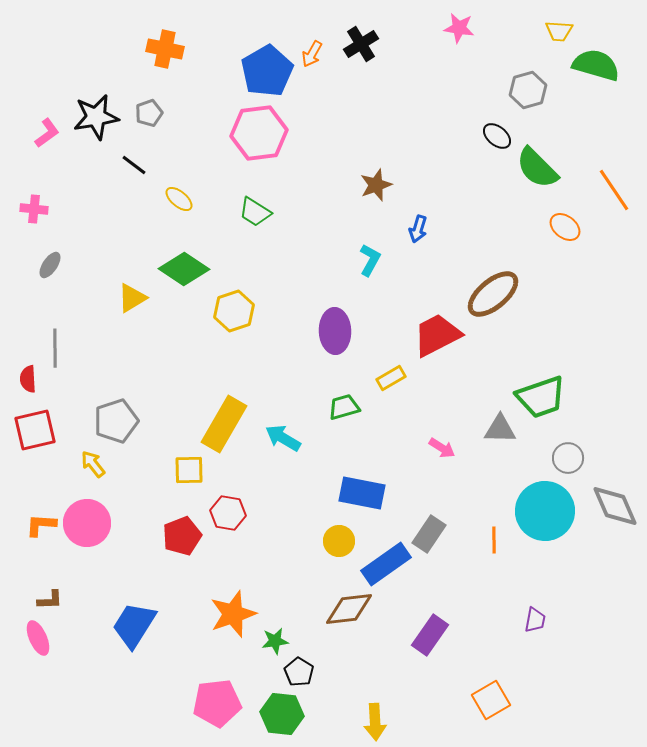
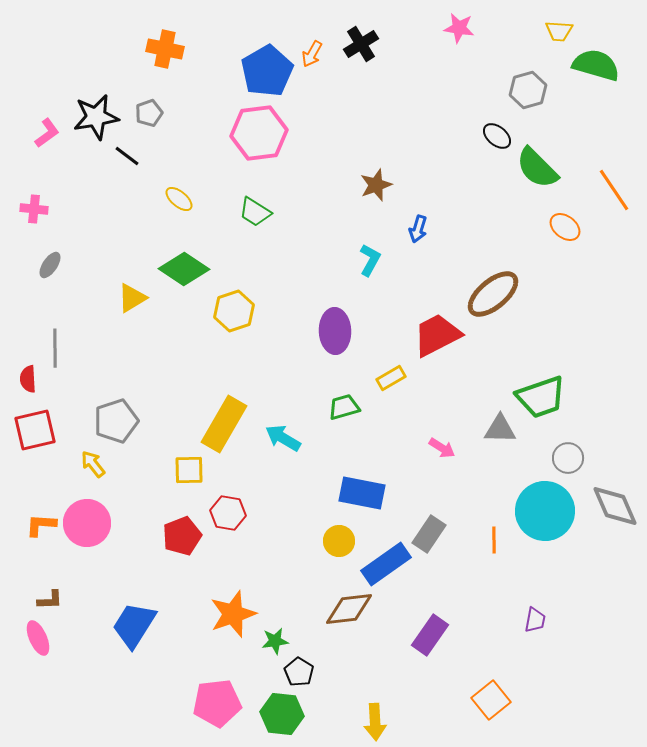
black line at (134, 165): moved 7 px left, 9 px up
orange square at (491, 700): rotated 9 degrees counterclockwise
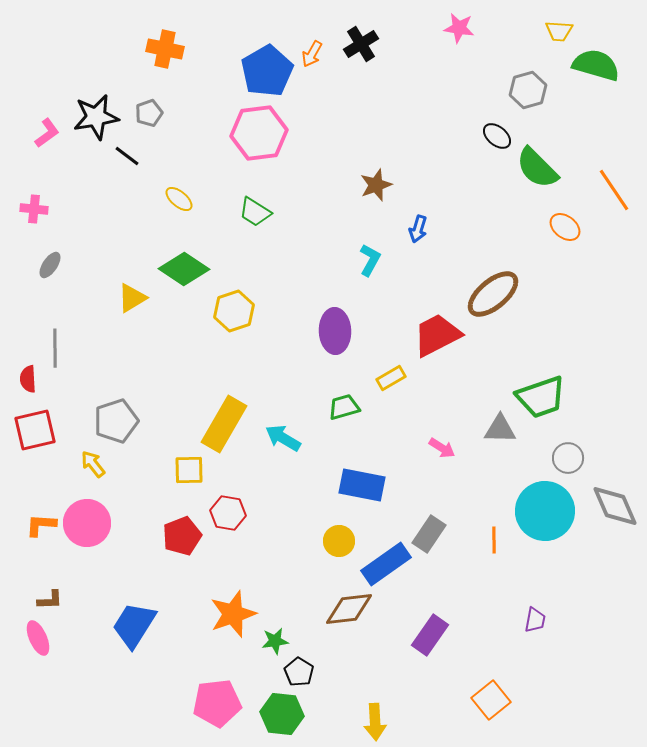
blue rectangle at (362, 493): moved 8 px up
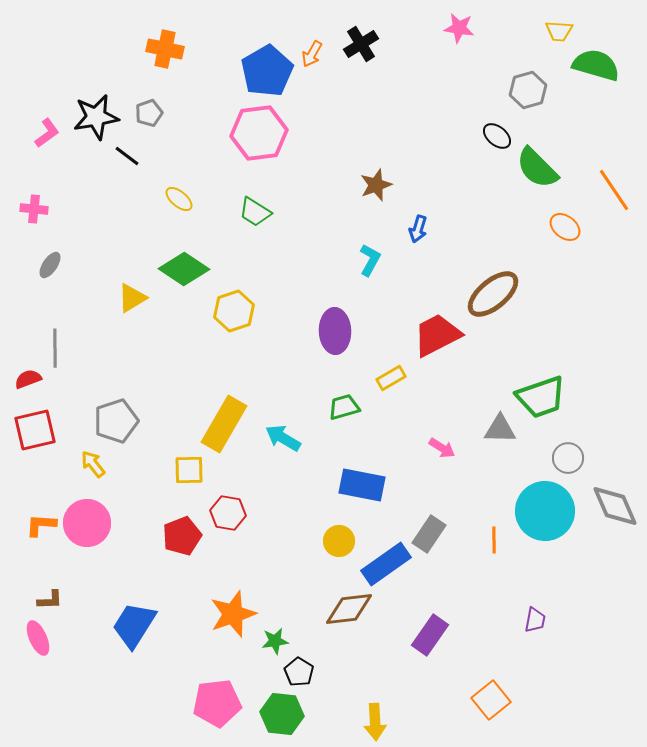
red semicircle at (28, 379): rotated 72 degrees clockwise
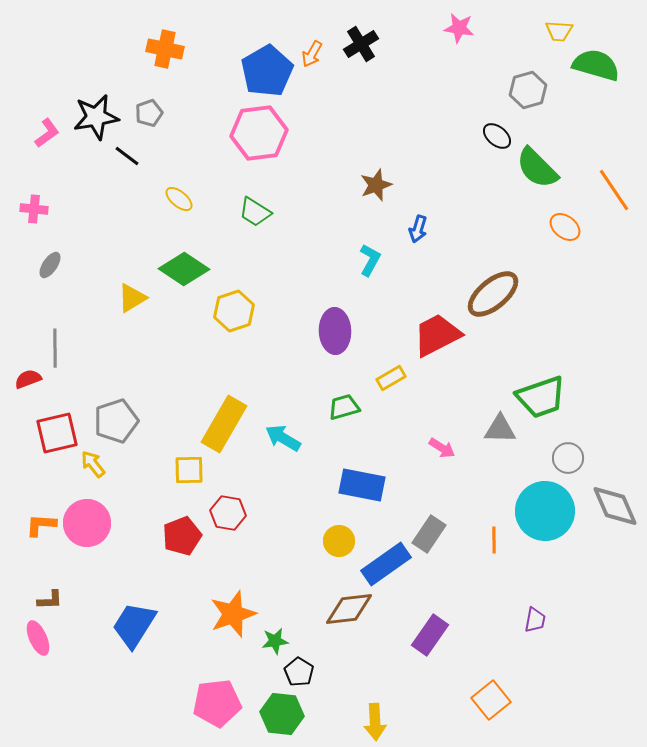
red square at (35, 430): moved 22 px right, 3 px down
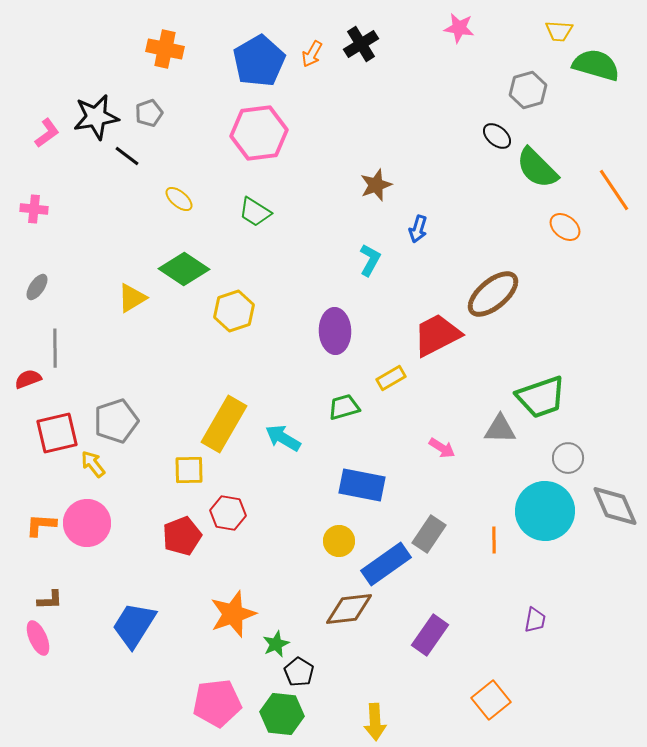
blue pentagon at (267, 71): moved 8 px left, 10 px up
gray ellipse at (50, 265): moved 13 px left, 22 px down
green star at (275, 641): moved 1 px right, 3 px down; rotated 16 degrees counterclockwise
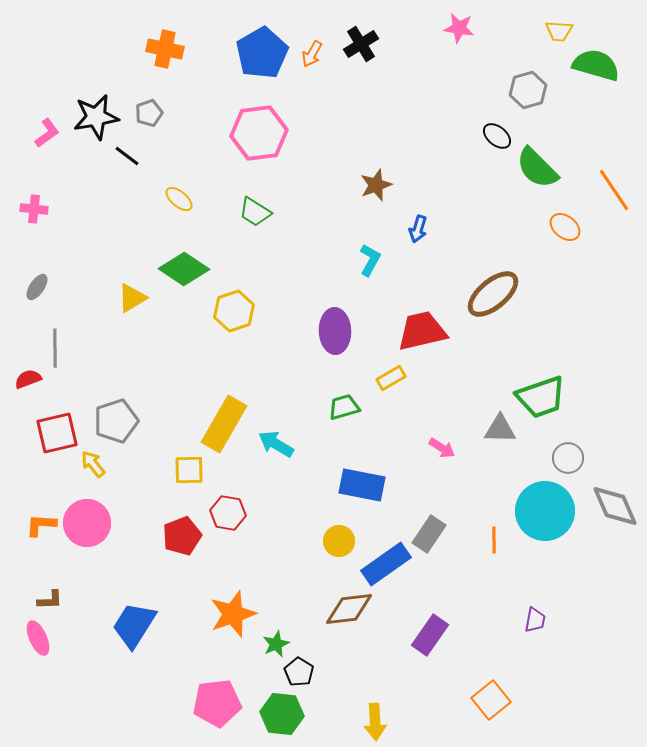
blue pentagon at (259, 61): moved 3 px right, 8 px up
red trapezoid at (437, 335): moved 15 px left, 4 px up; rotated 14 degrees clockwise
cyan arrow at (283, 438): moved 7 px left, 6 px down
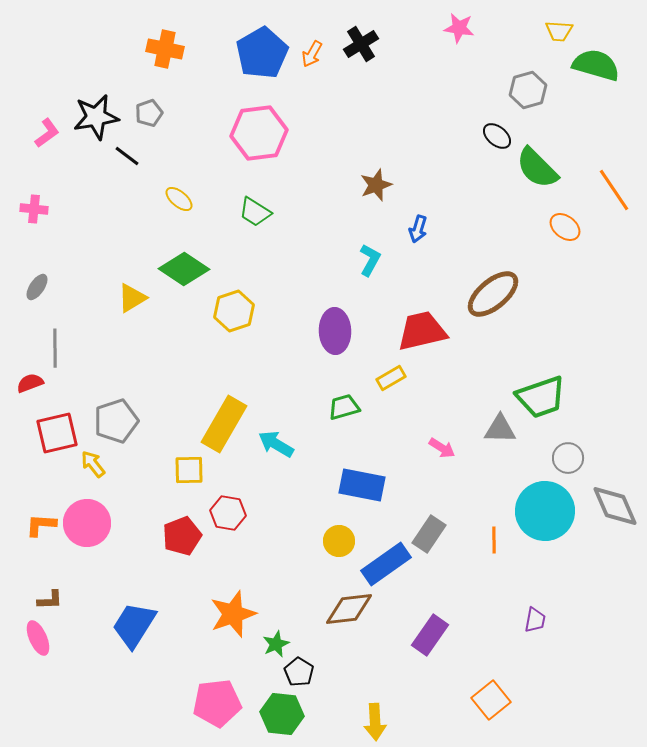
red semicircle at (28, 379): moved 2 px right, 4 px down
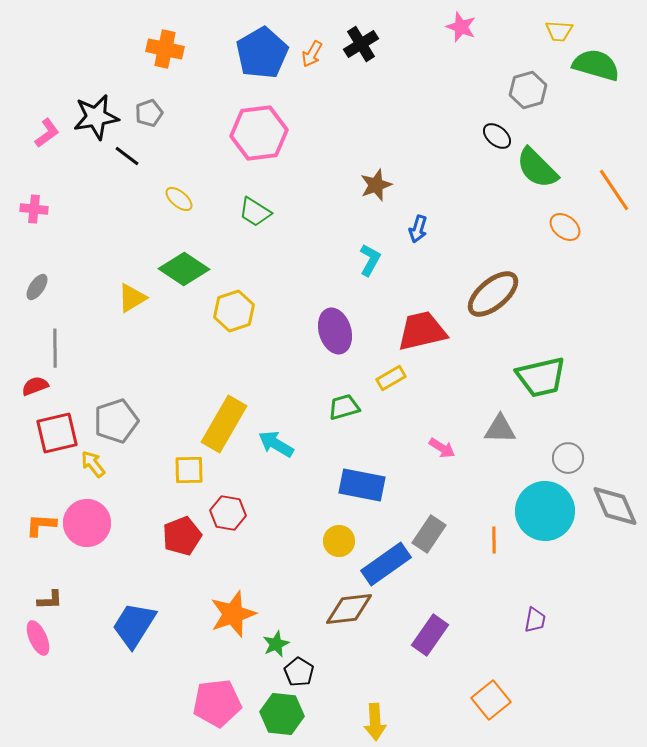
pink star at (459, 28): moved 2 px right, 1 px up; rotated 12 degrees clockwise
purple ellipse at (335, 331): rotated 15 degrees counterclockwise
red semicircle at (30, 383): moved 5 px right, 3 px down
green trapezoid at (541, 397): moved 20 px up; rotated 6 degrees clockwise
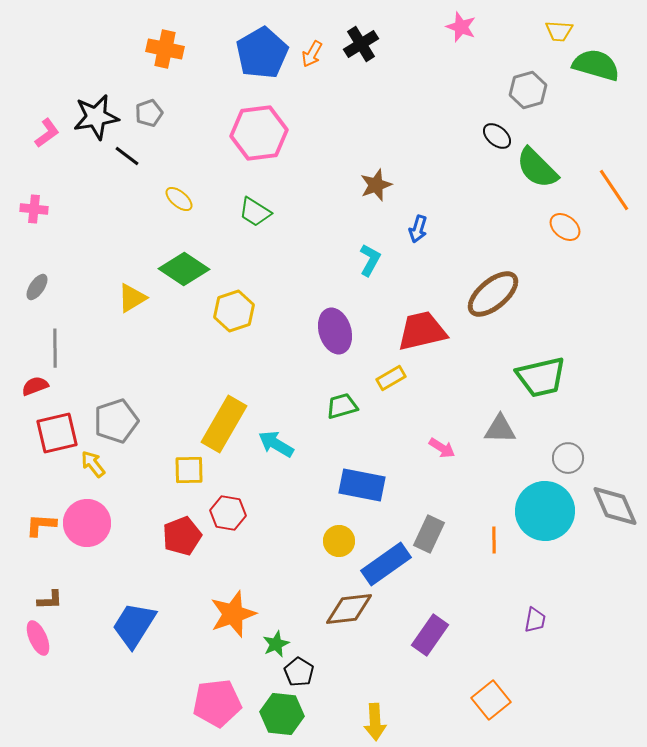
green trapezoid at (344, 407): moved 2 px left, 1 px up
gray rectangle at (429, 534): rotated 9 degrees counterclockwise
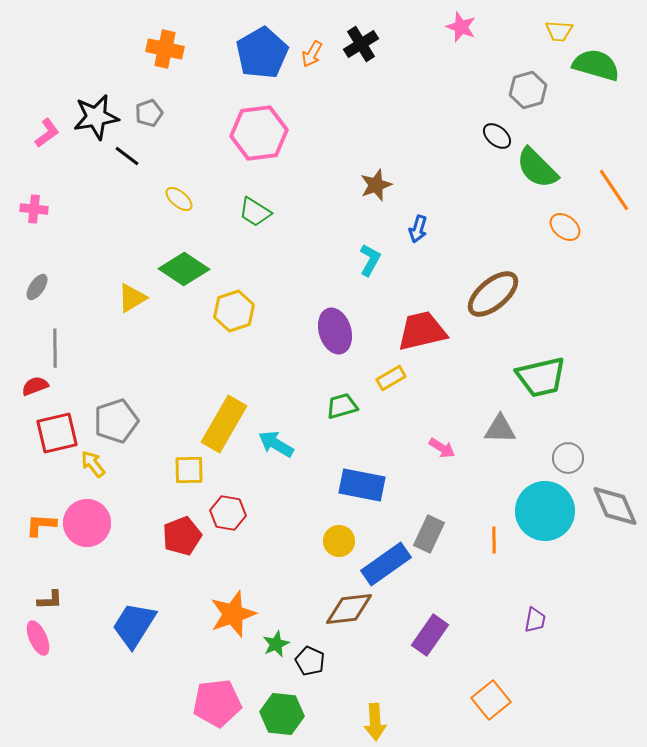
black pentagon at (299, 672): moved 11 px right, 11 px up; rotated 8 degrees counterclockwise
